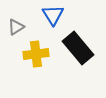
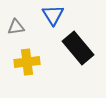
gray triangle: rotated 24 degrees clockwise
yellow cross: moved 9 px left, 8 px down
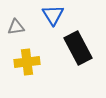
black rectangle: rotated 12 degrees clockwise
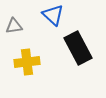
blue triangle: rotated 15 degrees counterclockwise
gray triangle: moved 2 px left, 1 px up
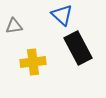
blue triangle: moved 9 px right
yellow cross: moved 6 px right
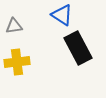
blue triangle: rotated 10 degrees counterclockwise
yellow cross: moved 16 px left
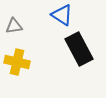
black rectangle: moved 1 px right, 1 px down
yellow cross: rotated 20 degrees clockwise
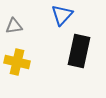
blue triangle: rotated 40 degrees clockwise
black rectangle: moved 2 px down; rotated 40 degrees clockwise
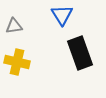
blue triangle: rotated 15 degrees counterclockwise
black rectangle: moved 1 px right, 2 px down; rotated 32 degrees counterclockwise
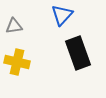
blue triangle: rotated 15 degrees clockwise
black rectangle: moved 2 px left
